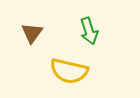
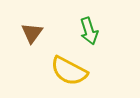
yellow semicircle: rotated 15 degrees clockwise
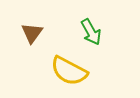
green arrow: moved 2 px right, 1 px down; rotated 12 degrees counterclockwise
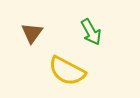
yellow semicircle: moved 2 px left
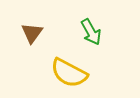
yellow semicircle: moved 2 px right, 2 px down
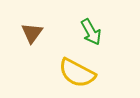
yellow semicircle: moved 8 px right
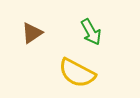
brown triangle: rotated 20 degrees clockwise
